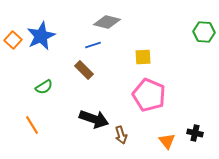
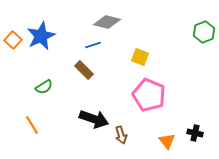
green hexagon: rotated 25 degrees counterclockwise
yellow square: moved 3 px left; rotated 24 degrees clockwise
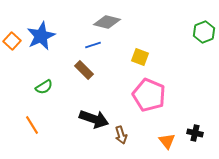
orange square: moved 1 px left, 1 px down
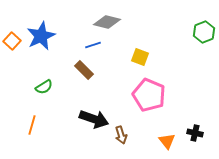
orange line: rotated 48 degrees clockwise
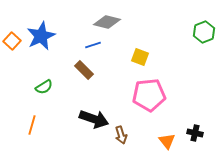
pink pentagon: rotated 28 degrees counterclockwise
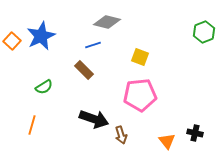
pink pentagon: moved 9 px left
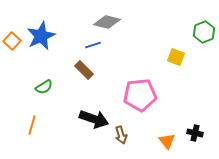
yellow square: moved 36 px right
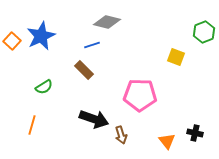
blue line: moved 1 px left
pink pentagon: rotated 8 degrees clockwise
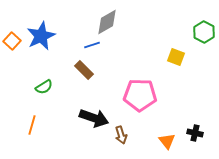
gray diamond: rotated 44 degrees counterclockwise
green hexagon: rotated 10 degrees counterclockwise
black arrow: moved 1 px up
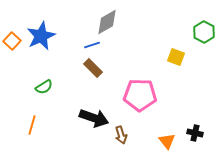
brown rectangle: moved 9 px right, 2 px up
